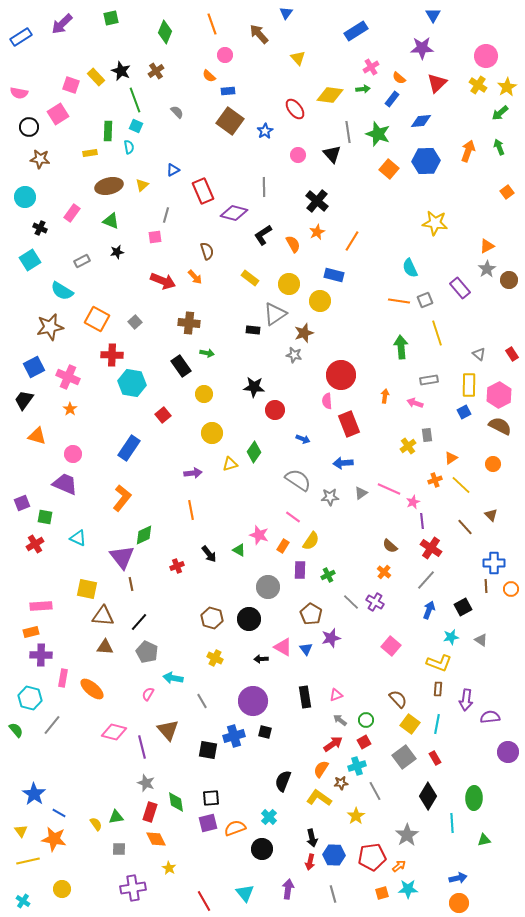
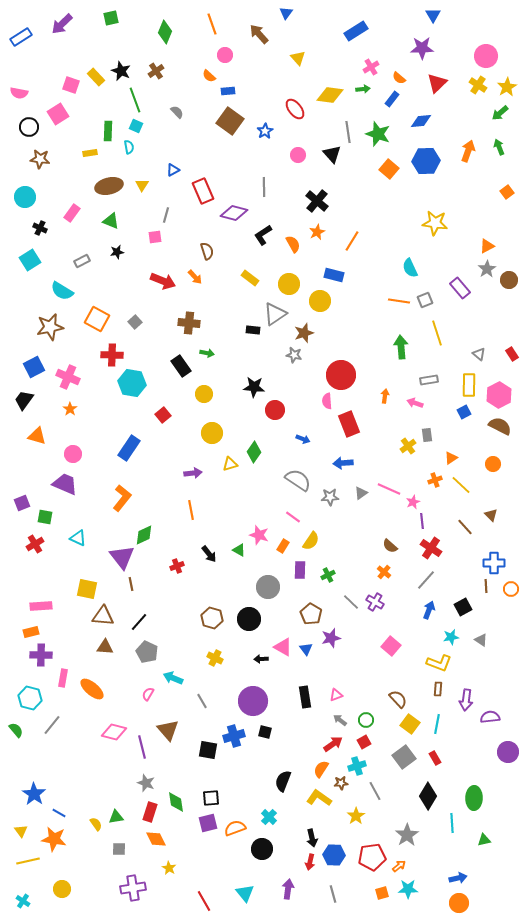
yellow triangle at (142, 185): rotated 16 degrees counterclockwise
cyan arrow at (173, 678): rotated 12 degrees clockwise
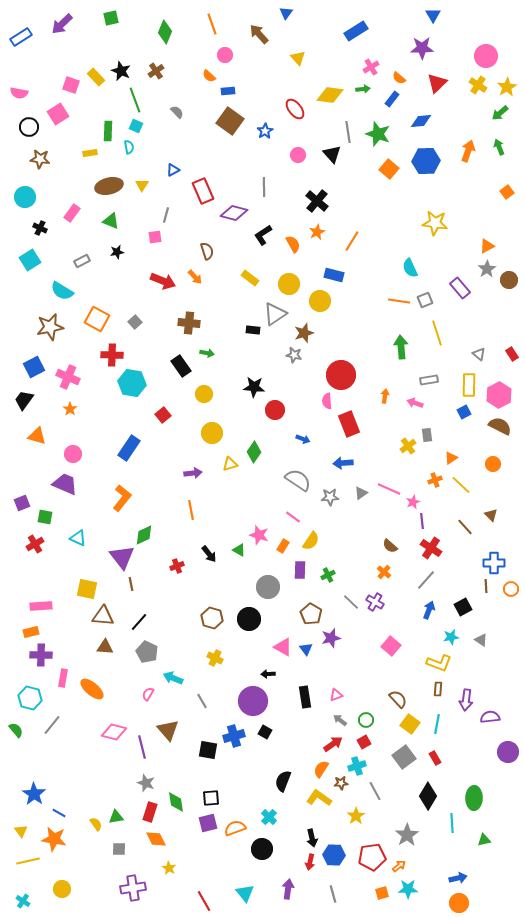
black arrow at (261, 659): moved 7 px right, 15 px down
black square at (265, 732): rotated 16 degrees clockwise
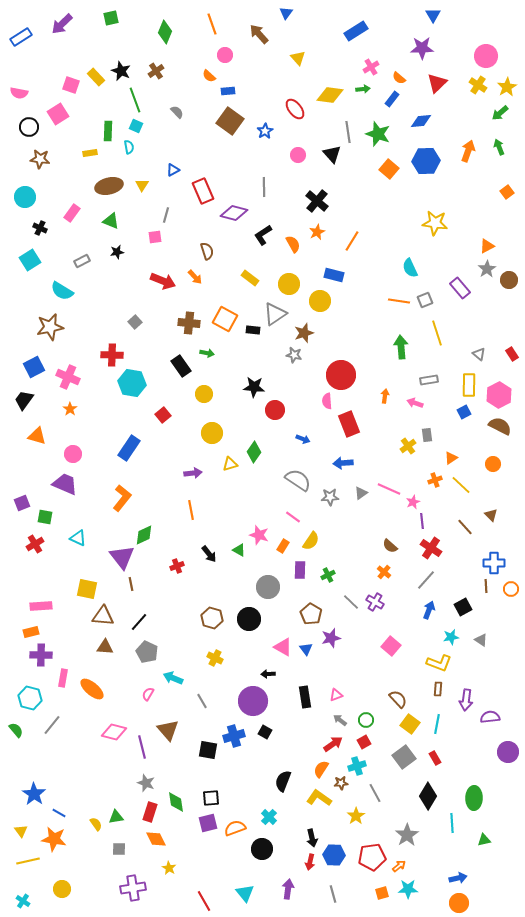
orange square at (97, 319): moved 128 px right
gray line at (375, 791): moved 2 px down
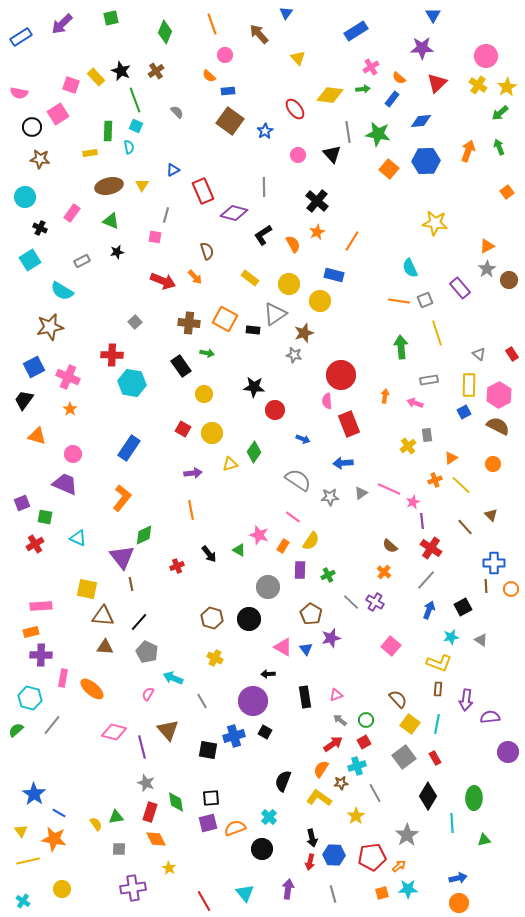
black circle at (29, 127): moved 3 px right
green star at (378, 134): rotated 10 degrees counterclockwise
pink square at (155, 237): rotated 16 degrees clockwise
red square at (163, 415): moved 20 px right, 14 px down; rotated 21 degrees counterclockwise
brown semicircle at (500, 426): moved 2 px left
green semicircle at (16, 730): rotated 91 degrees counterclockwise
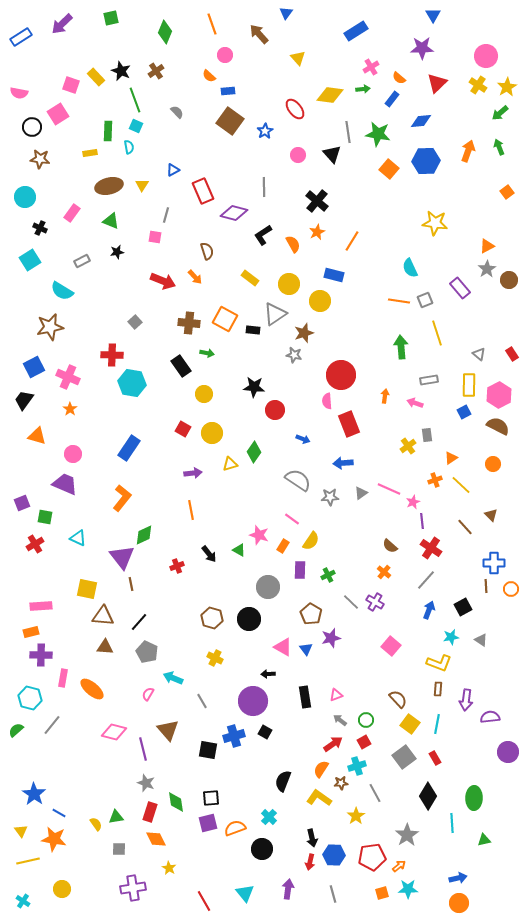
pink line at (293, 517): moved 1 px left, 2 px down
purple line at (142, 747): moved 1 px right, 2 px down
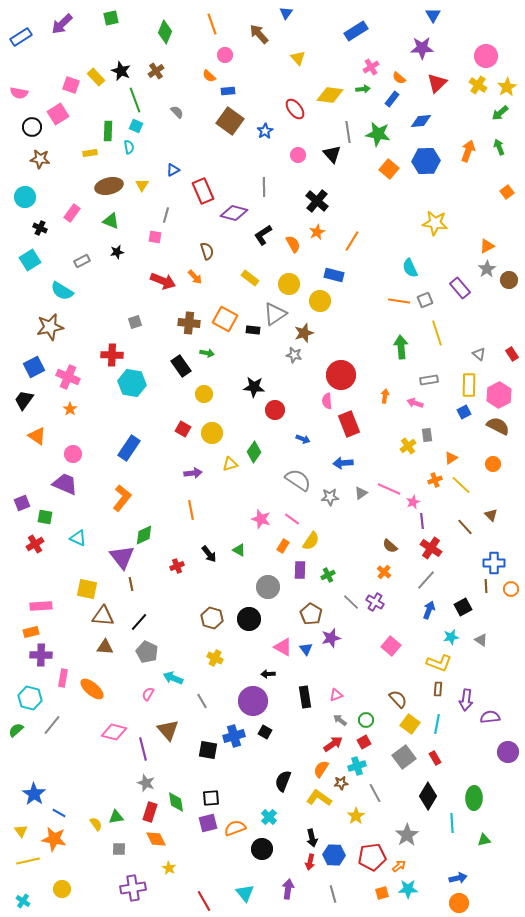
gray square at (135, 322): rotated 24 degrees clockwise
orange triangle at (37, 436): rotated 18 degrees clockwise
pink star at (259, 535): moved 2 px right, 16 px up
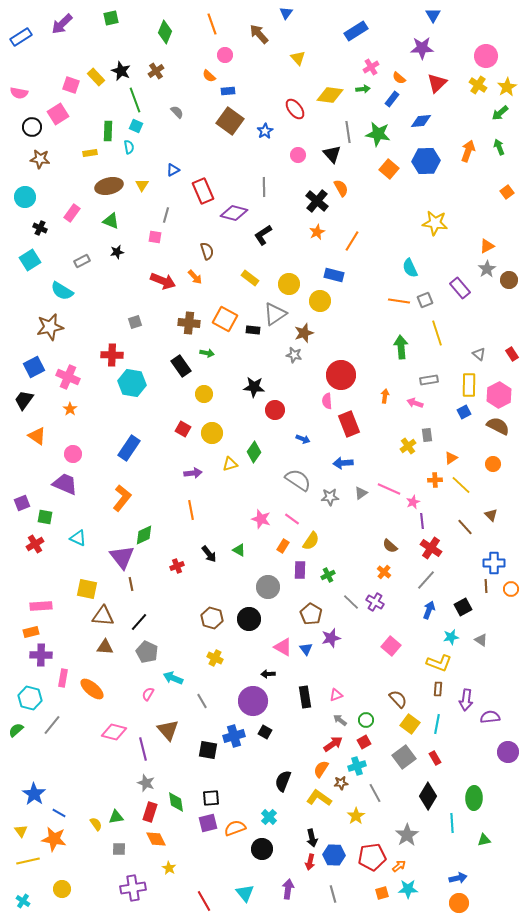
orange semicircle at (293, 244): moved 48 px right, 56 px up
orange cross at (435, 480): rotated 16 degrees clockwise
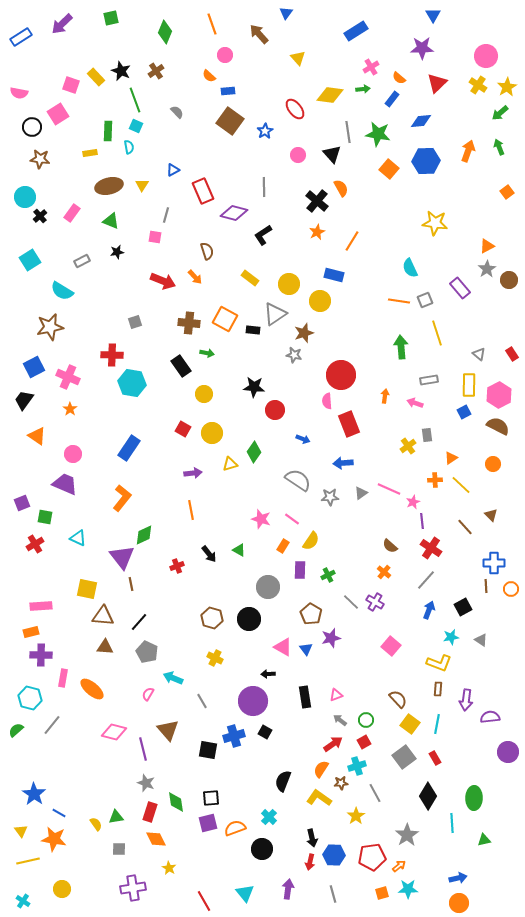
black cross at (40, 228): moved 12 px up; rotated 24 degrees clockwise
